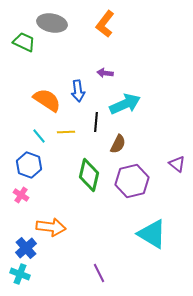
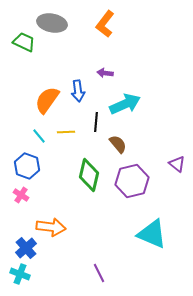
orange semicircle: rotated 88 degrees counterclockwise
brown semicircle: rotated 66 degrees counterclockwise
blue hexagon: moved 2 px left, 1 px down
cyan triangle: rotated 8 degrees counterclockwise
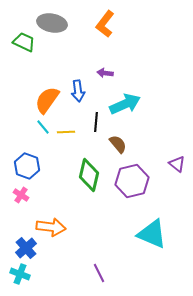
cyan line: moved 4 px right, 9 px up
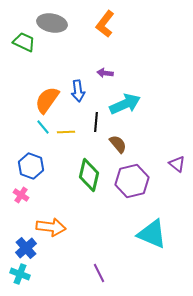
blue hexagon: moved 4 px right
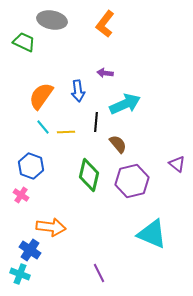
gray ellipse: moved 3 px up
orange semicircle: moved 6 px left, 4 px up
blue cross: moved 4 px right, 2 px down; rotated 15 degrees counterclockwise
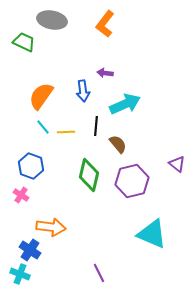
blue arrow: moved 5 px right
black line: moved 4 px down
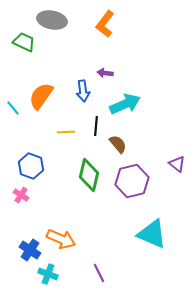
cyan line: moved 30 px left, 19 px up
orange arrow: moved 10 px right, 12 px down; rotated 16 degrees clockwise
cyan cross: moved 28 px right
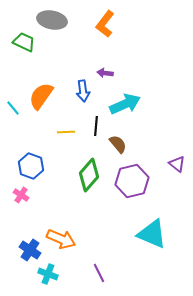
green diamond: rotated 28 degrees clockwise
